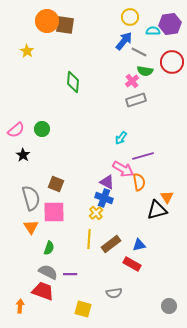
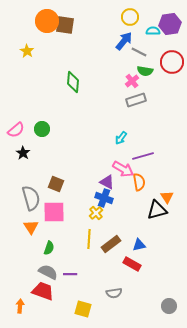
black star at (23, 155): moved 2 px up
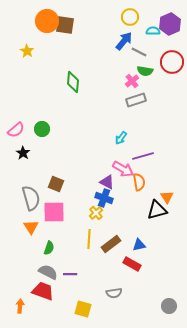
purple hexagon at (170, 24): rotated 15 degrees counterclockwise
